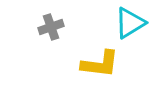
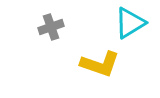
yellow L-shape: rotated 12 degrees clockwise
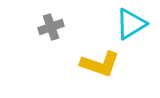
cyan triangle: moved 1 px right, 1 px down
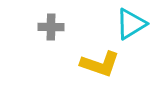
gray cross: rotated 20 degrees clockwise
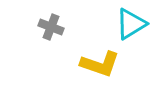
gray cross: rotated 20 degrees clockwise
